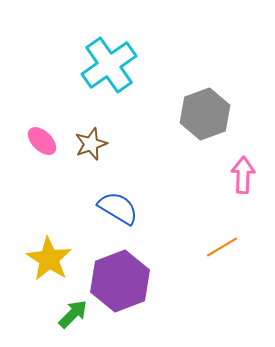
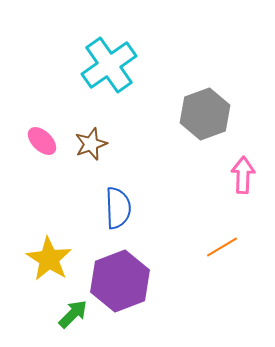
blue semicircle: rotated 57 degrees clockwise
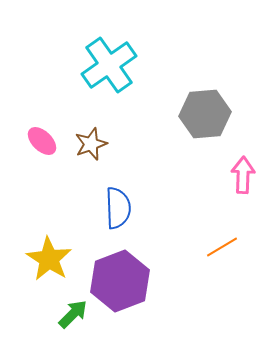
gray hexagon: rotated 15 degrees clockwise
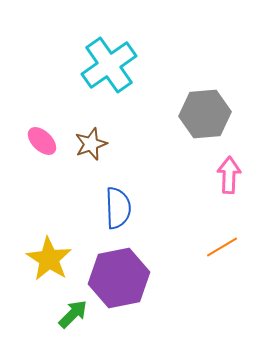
pink arrow: moved 14 px left
purple hexagon: moved 1 px left, 3 px up; rotated 10 degrees clockwise
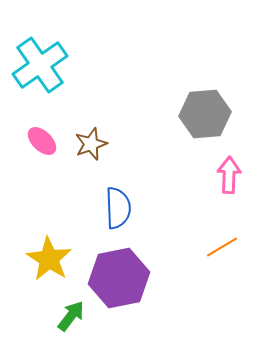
cyan cross: moved 69 px left
green arrow: moved 2 px left, 2 px down; rotated 8 degrees counterclockwise
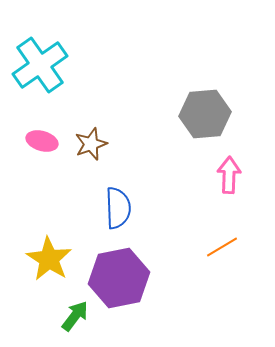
pink ellipse: rotated 28 degrees counterclockwise
green arrow: moved 4 px right
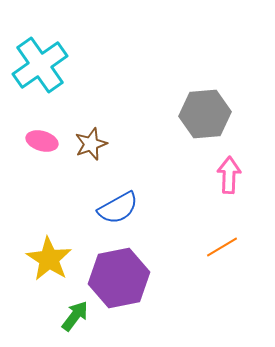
blue semicircle: rotated 63 degrees clockwise
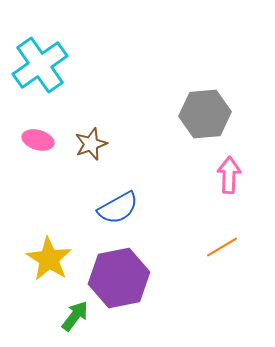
pink ellipse: moved 4 px left, 1 px up
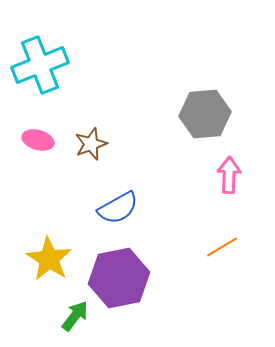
cyan cross: rotated 14 degrees clockwise
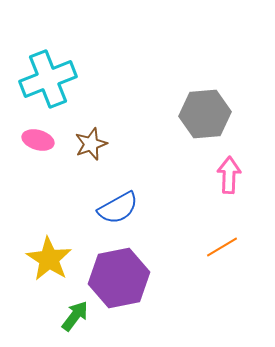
cyan cross: moved 8 px right, 14 px down
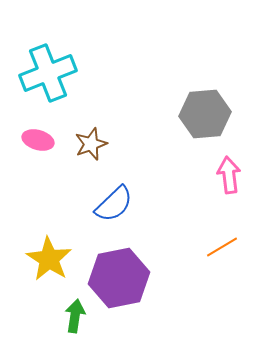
cyan cross: moved 6 px up
pink arrow: rotated 9 degrees counterclockwise
blue semicircle: moved 4 px left, 4 px up; rotated 15 degrees counterclockwise
green arrow: rotated 28 degrees counterclockwise
